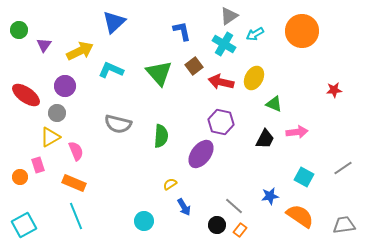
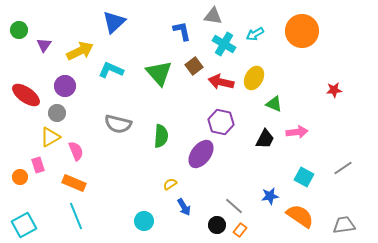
gray triangle at (229, 16): moved 16 px left; rotated 42 degrees clockwise
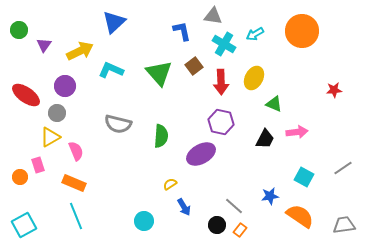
red arrow at (221, 82): rotated 105 degrees counterclockwise
purple ellipse at (201, 154): rotated 24 degrees clockwise
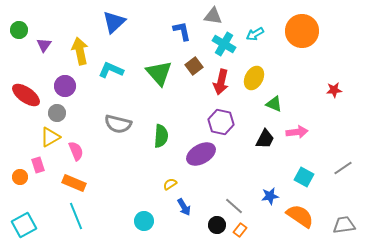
yellow arrow at (80, 51): rotated 76 degrees counterclockwise
red arrow at (221, 82): rotated 15 degrees clockwise
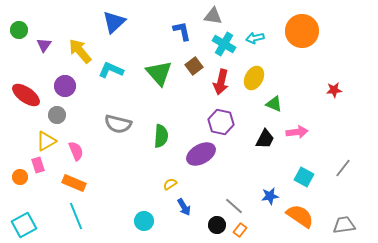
cyan arrow at (255, 34): moved 4 px down; rotated 18 degrees clockwise
yellow arrow at (80, 51): rotated 28 degrees counterclockwise
gray circle at (57, 113): moved 2 px down
yellow triangle at (50, 137): moved 4 px left, 4 px down
gray line at (343, 168): rotated 18 degrees counterclockwise
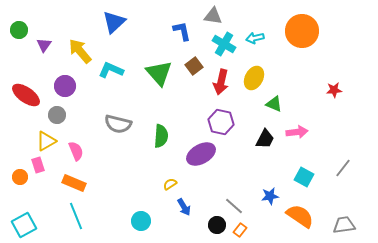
cyan circle at (144, 221): moved 3 px left
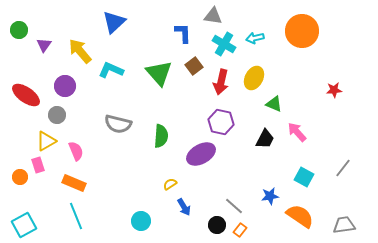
blue L-shape at (182, 31): moved 1 px right, 2 px down; rotated 10 degrees clockwise
pink arrow at (297, 132): rotated 125 degrees counterclockwise
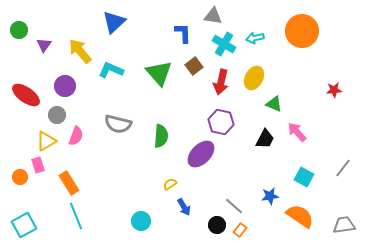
pink semicircle at (76, 151): moved 15 px up; rotated 42 degrees clockwise
purple ellipse at (201, 154): rotated 16 degrees counterclockwise
orange rectangle at (74, 183): moved 5 px left; rotated 35 degrees clockwise
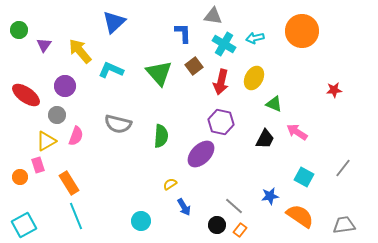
pink arrow at (297, 132): rotated 15 degrees counterclockwise
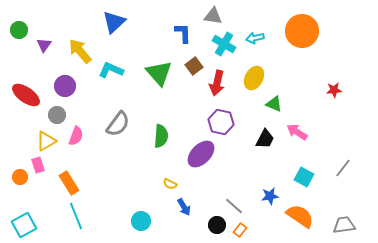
red arrow at (221, 82): moved 4 px left, 1 px down
gray semicircle at (118, 124): rotated 68 degrees counterclockwise
yellow semicircle at (170, 184): rotated 120 degrees counterclockwise
